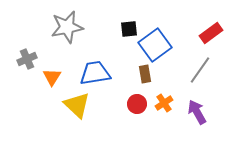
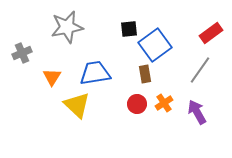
gray cross: moved 5 px left, 6 px up
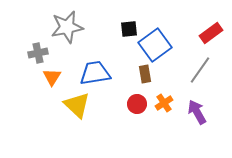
gray cross: moved 16 px right; rotated 12 degrees clockwise
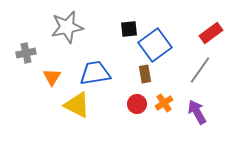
gray cross: moved 12 px left
yellow triangle: rotated 16 degrees counterclockwise
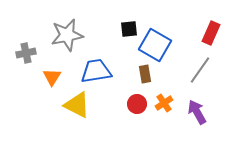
gray star: moved 8 px down
red rectangle: rotated 30 degrees counterclockwise
blue square: rotated 24 degrees counterclockwise
blue trapezoid: moved 1 px right, 2 px up
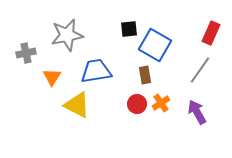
brown rectangle: moved 1 px down
orange cross: moved 3 px left
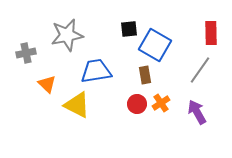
red rectangle: rotated 25 degrees counterclockwise
orange triangle: moved 5 px left, 7 px down; rotated 18 degrees counterclockwise
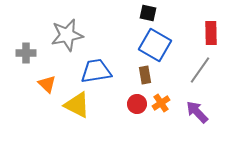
black square: moved 19 px right, 16 px up; rotated 18 degrees clockwise
gray cross: rotated 12 degrees clockwise
purple arrow: rotated 15 degrees counterclockwise
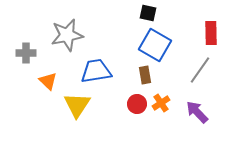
orange triangle: moved 1 px right, 3 px up
yellow triangle: rotated 36 degrees clockwise
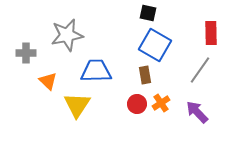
blue trapezoid: rotated 8 degrees clockwise
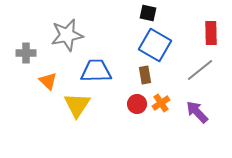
gray line: rotated 16 degrees clockwise
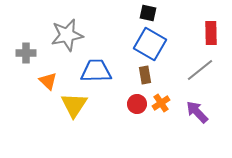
blue square: moved 5 px left, 1 px up
yellow triangle: moved 3 px left
